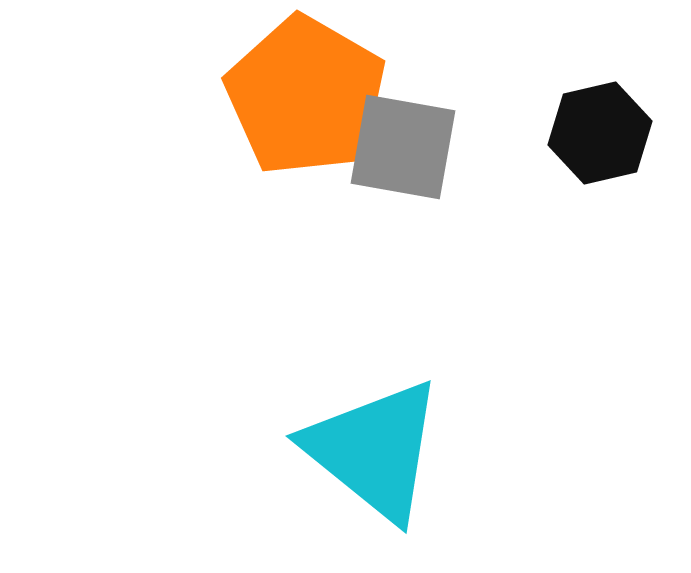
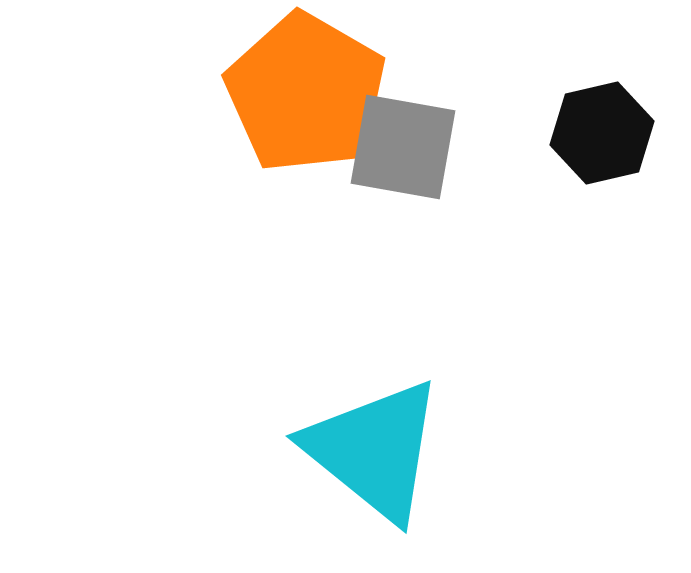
orange pentagon: moved 3 px up
black hexagon: moved 2 px right
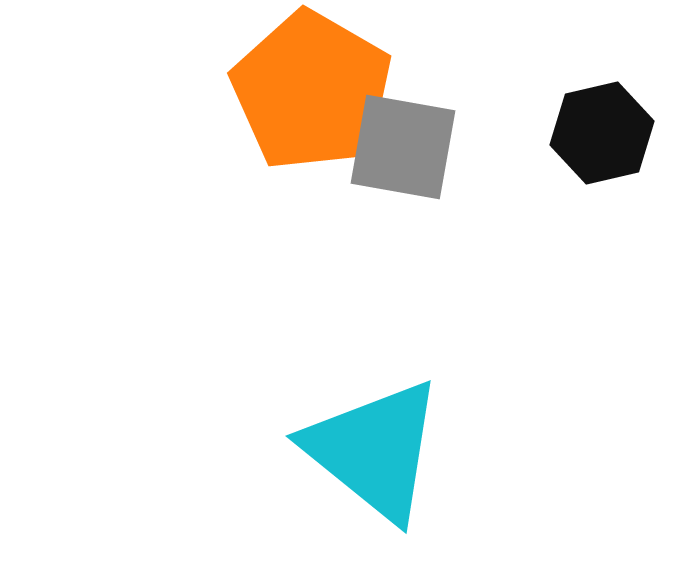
orange pentagon: moved 6 px right, 2 px up
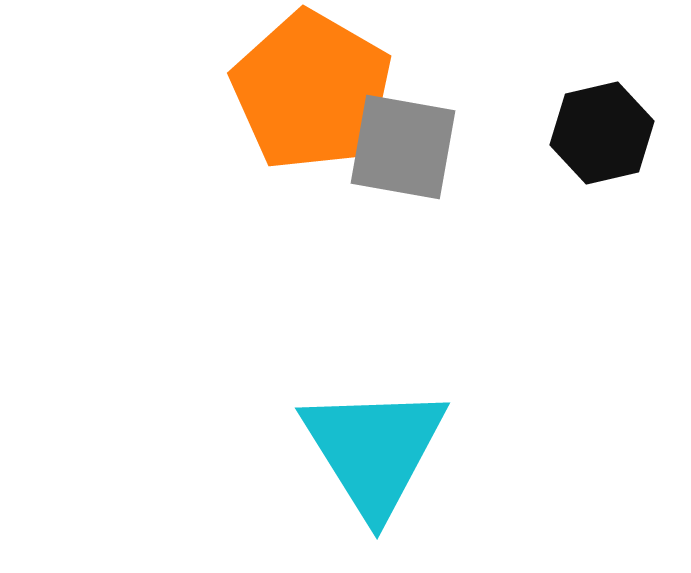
cyan triangle: rotated 19 degrees clockwise
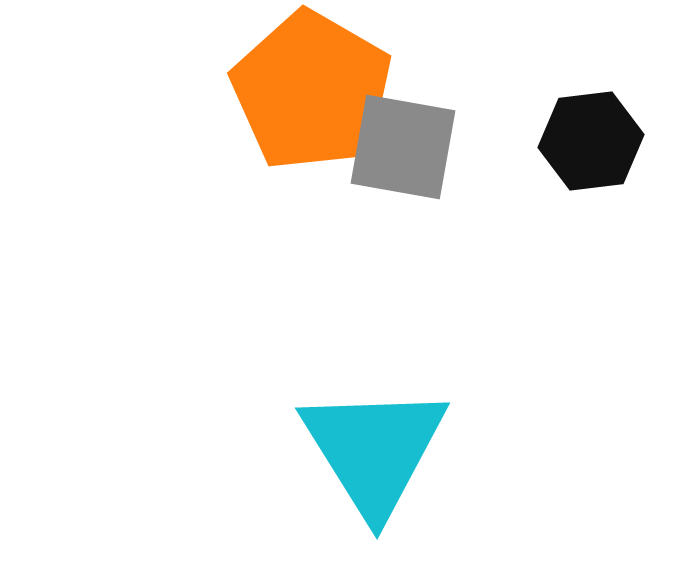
black hexagon: moved 11 px left, 8 px down; rotated 6 degrees clockwise
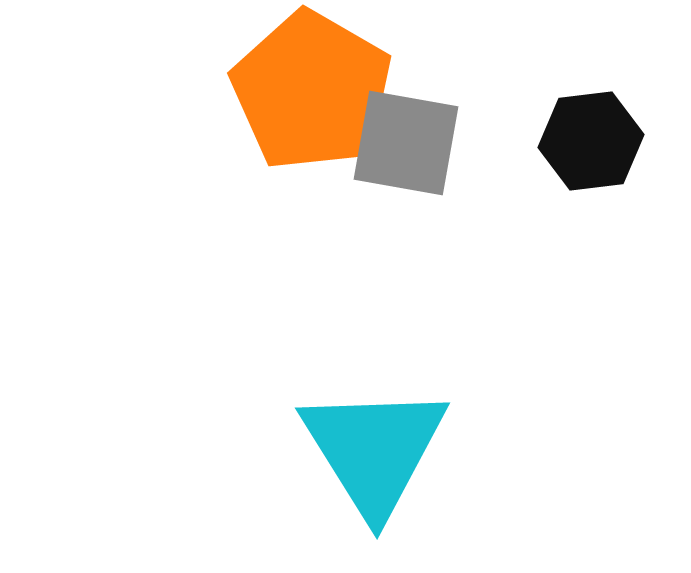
gray square: moved 3 px right, 4 px up
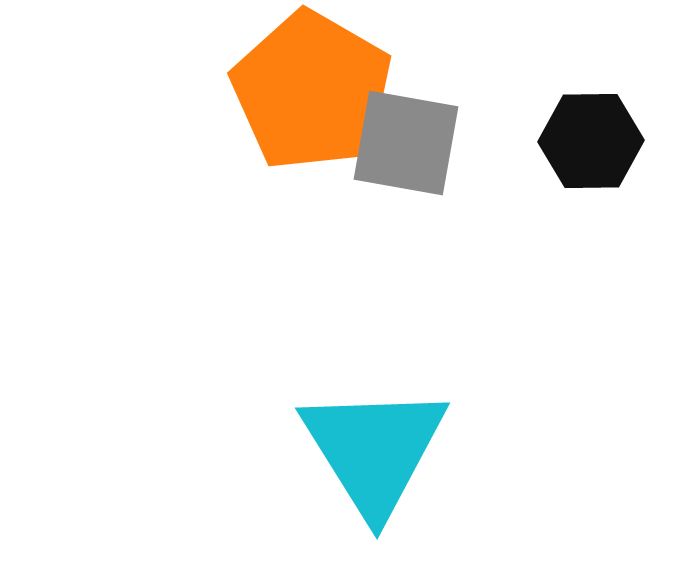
black hexagon: rotated 6 degrees clockwise
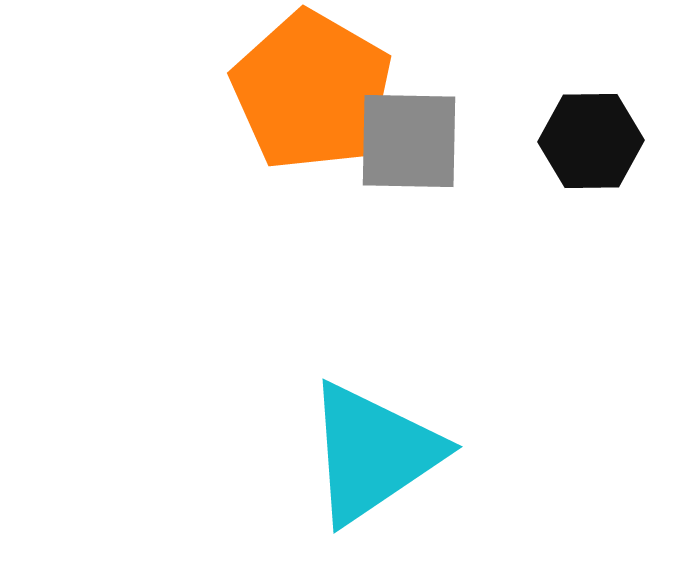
gray square: moved 3 px right, 2 px up; rotated 9 degrees counterclockwise
cyan triangle: moved 1 px left, 3 px down; rotated 28 degrees clockwise
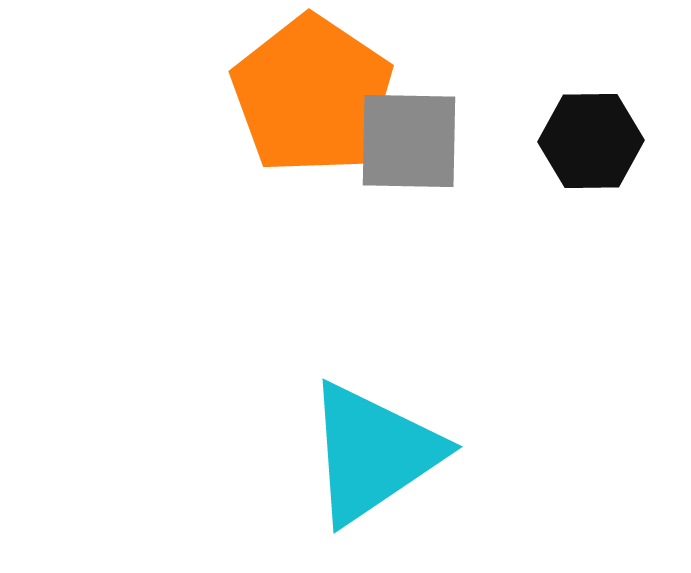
orange pentagon: moved 4 px down; rotated 4 degrees clockwise
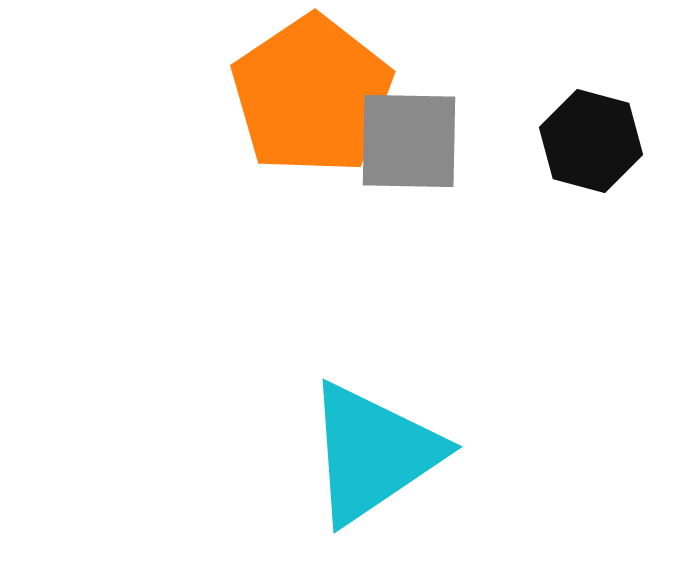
orange pentagon: rotated 4 degrees clockwise
black hexagon: rotated 16 degrees clockwise
